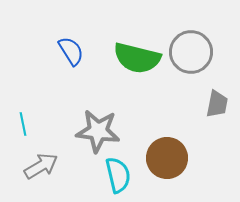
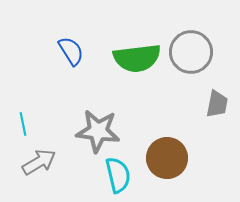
green semicircle: rotated 21 degrees counterclockwise
gray arrow: moved 2 px left, 4 px up
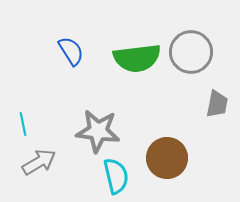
cyan semicircle: moved 2 px left, 1 px down
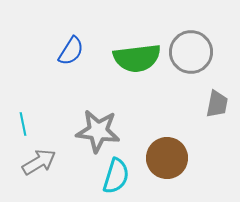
blue semicircle: rotated 64 degrees clockwise
cyan semicircle: rotated 30 degrees clockwise
